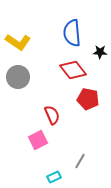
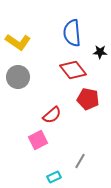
red semicircle: rotated 72 degrees clockwise
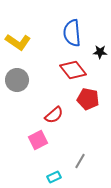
gray circle: moved 1 px left, 3 px down
red semicircle: moved 2 px right
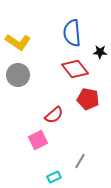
red diamond: moved 2 px right, 1 px up
gray circle: moved 1 px right, 5 px up
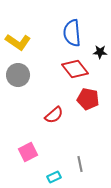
pink square: moved 10 px left, 12 px down
gray line: moved 3 px down; rotated 42 degrees counterclockwise
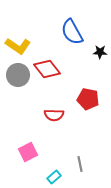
blue semicircle: moved 1 px up; rotated 24 degrees counterclockwise
yellow L-shape: moved 4 px down
red diamond: moved 28 px left
red semicircle: rotated 42 degrees clockwise
cyan rectangle: rotated 16 degrees counterclockwise
